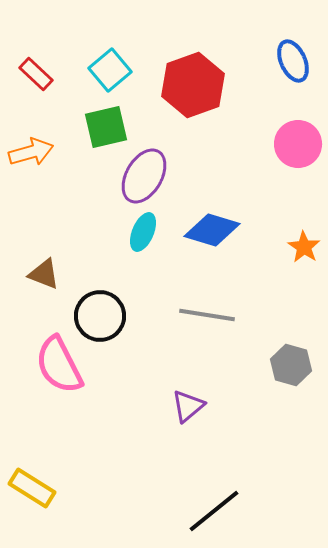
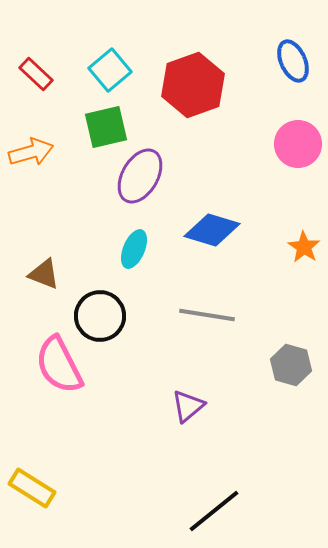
purple ellipse: moved 4 px left
cyan ellipse: moved 9 px left, 17 px down
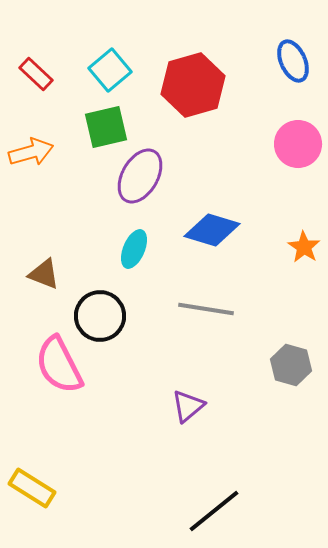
red hexagon: rotated 4 degrees clockwise
gray line: moved 1 px left, 6 px up
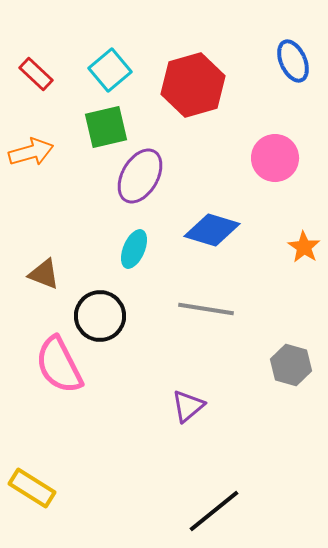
pink circle: moved 23 px left, 14 px down
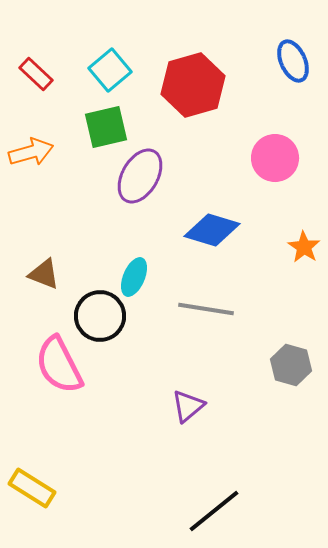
cyan ellipse: moved 28 px down
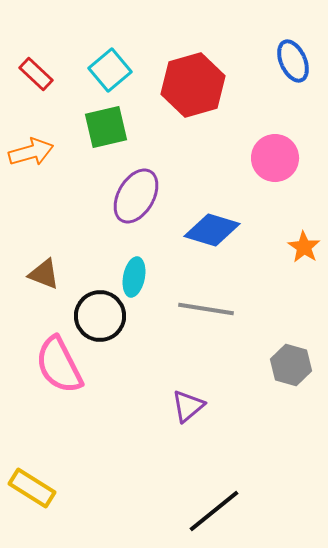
purple ellipse: moved 4 px left, 20 px down
cyan ellipse: rotated 12 degrees counterclockwise
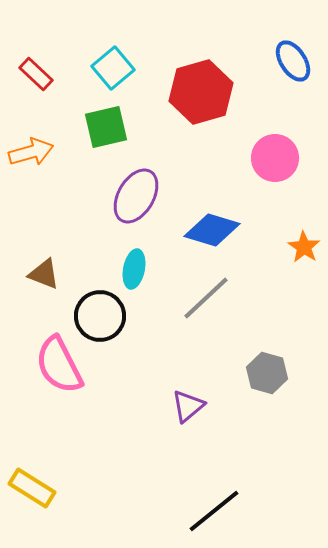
blue ellipse: rotated 9 degrees counterclockwise
cyan square: moved 3 px right, 2 px up
red hexagon: moved 8 px right, 7 px down
cyan ellipse: moved 8 px up
gray line: moved 11 px up; rotated 52 degrees counterclockwise
gray hexagon: moved 24 px left, 8 px down
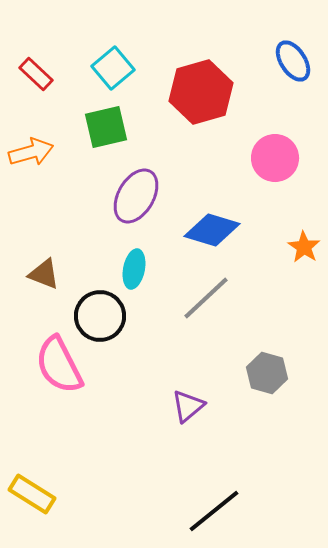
yellow rectangle: moved 6 px down
